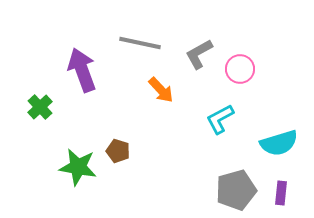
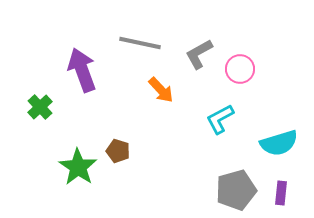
green star: rotated 24 degrees clockwise
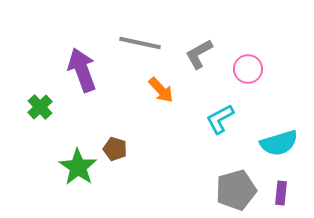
pink circle: moved 8 px right
brown pentagon: moved 3 px left, 2 px up
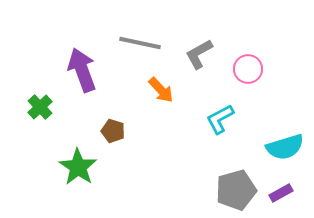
cyan semicircle: moved 6 px right, 4 px down
brown pentagon: moved 2 px left, 18 px up
purple rectangle: rotated 55 degrees clockwise
